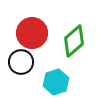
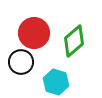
red circle: moved 2 px right
cyan hexagon: rotated 25 degrees counterclockwise
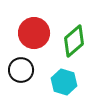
black circle: moved 8 px down
cyan hexagon: moved 8 px right
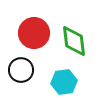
green diamond: rotated 56 degrees counterclockwise
cyan hexagon: rotated 25 degrees counterclockwise
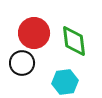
black circle: moved 1 px right, 7 px up
cyan hexagon: moved 1 px right
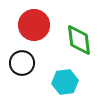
red circle: moved 8 px up
green diamond: moved 5 px right, 1 px up
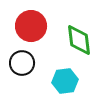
red circle: moved 3 px left, 1 px down
cyan hexagon: moved 1 px up
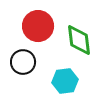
red circle: moved 7 px right
black circle: moved 1 px right, 1 px up
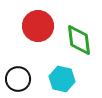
black circle: moved 5 px left, 17 px down
cyan hexagon: moved 3 px left, 2 px up; rotated 20 degrees clockwise
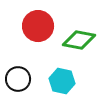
green diamond: rotated 72 degrees counterclockwise
cyan hexagon: moved 2 px down
